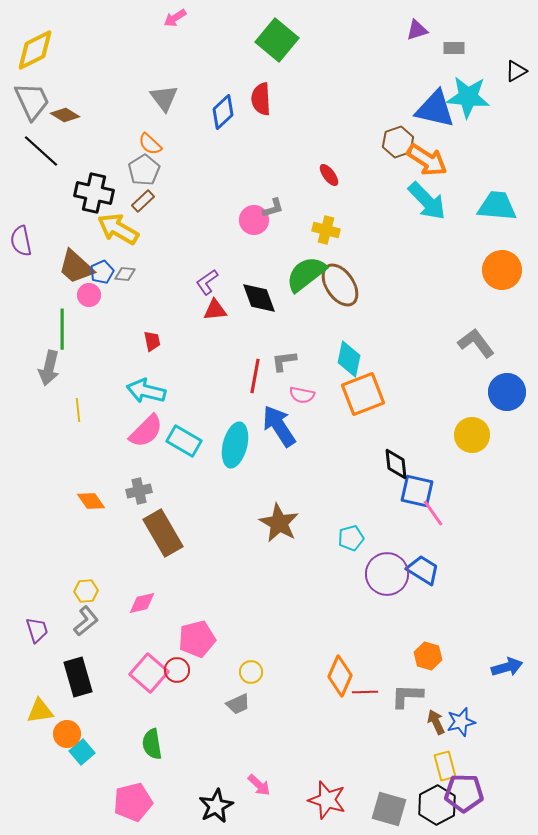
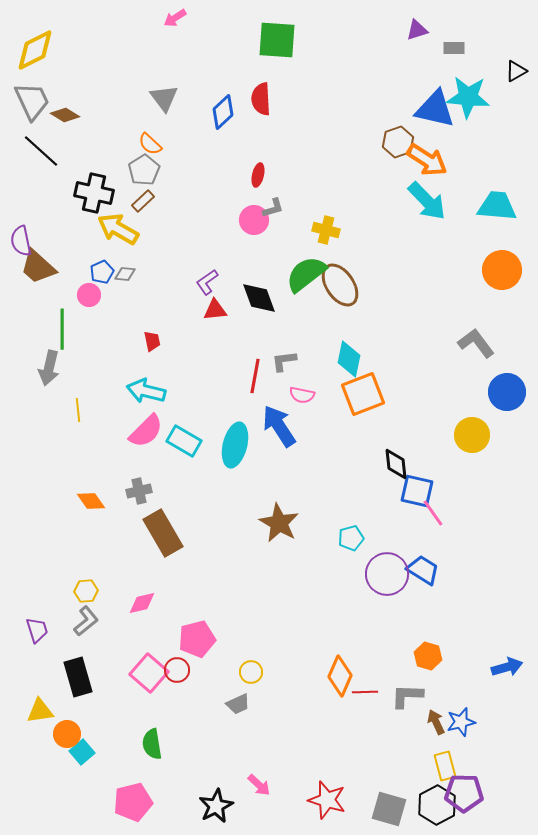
green square at (277, 40): rotated 36 degrees counterclockwise
red ellipse at (329, 175): moved 71 px left; rotated 50 degrees clockwise
brown trapezoid at (76, 267): moved 38 px left
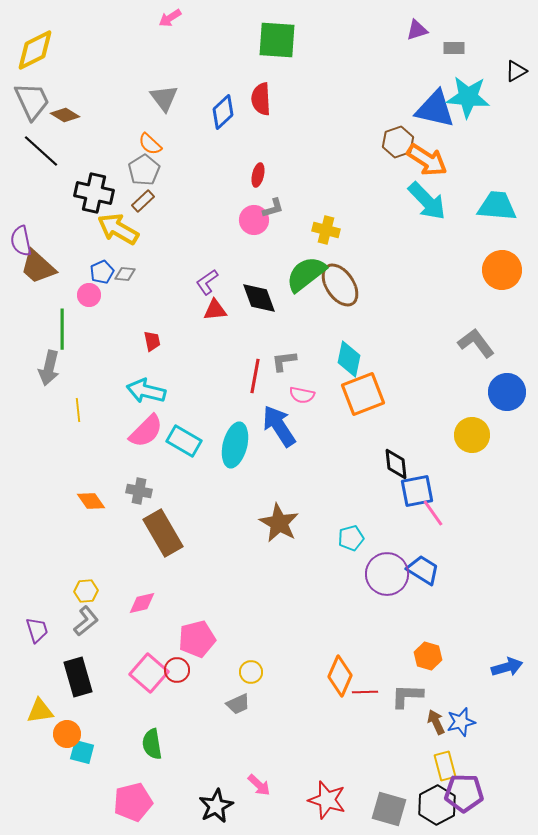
pink arrow at (175, 18): moved 5 px left
gray cross at (139, 491): rotated 25 degrees clockwise
blue square at (417, 491): rotated 24 degrees counterclockwise
cyan square at (82, 752): rotated 35 degrees counterclockwise
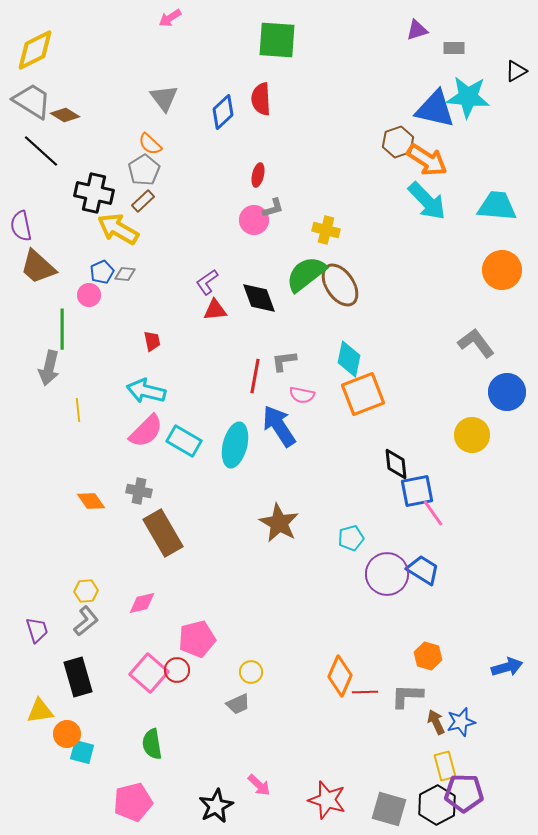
gray trapezoid at (32, 101): rotated 33 degrees counterclockwise
purple semicircle at (21, 241): moved 15 px up
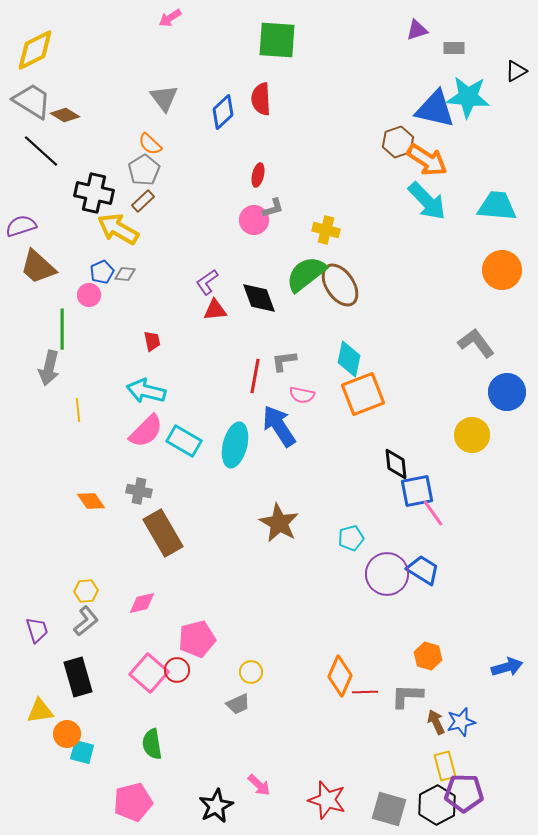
purple semicircle at (21, 226): rotated 84 degrees clockwise
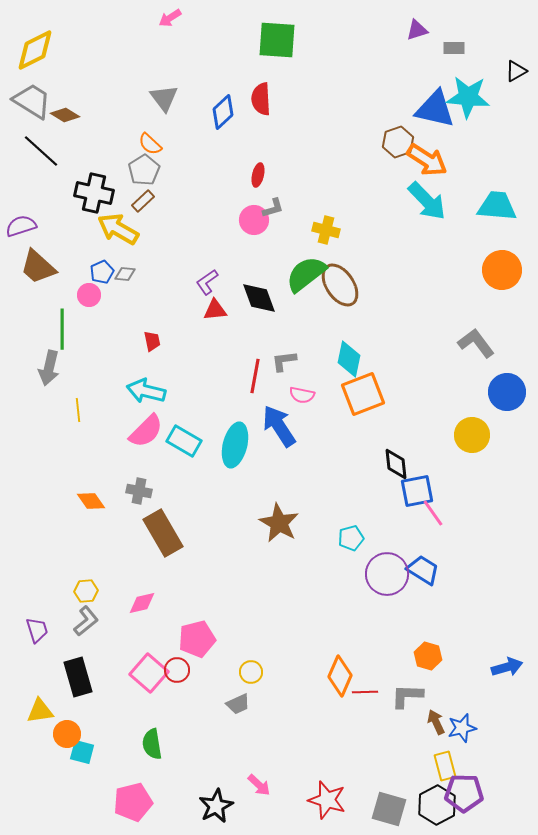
blue star at (461, 722): moved 1 px right, 6 px down
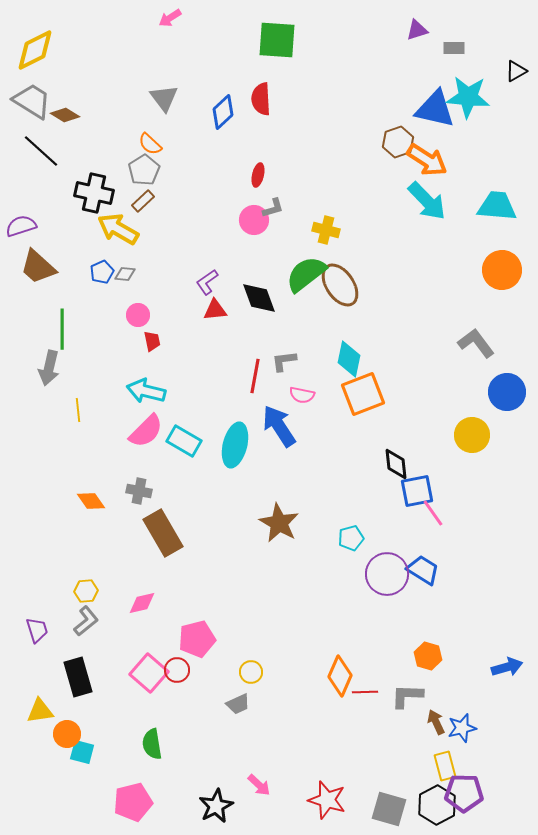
pink circle at (89, 295): moved 49 px right, 20 px down
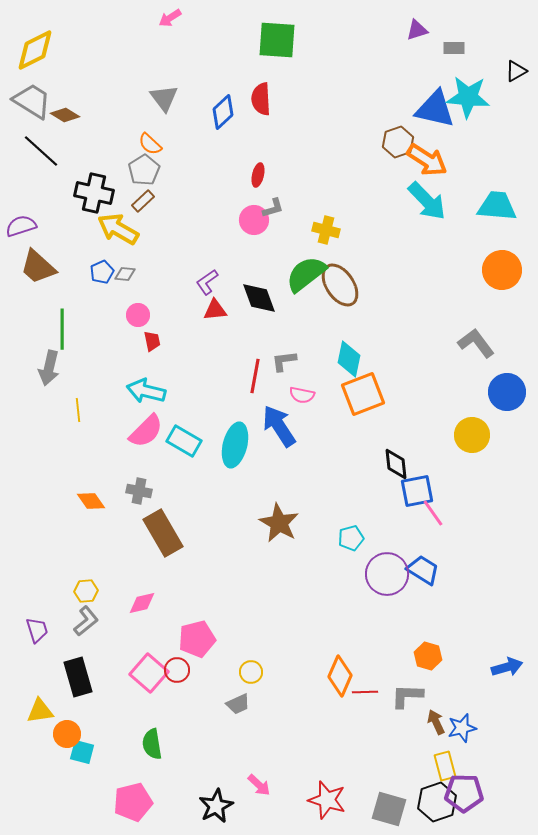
black hexagon at (437, 805): moved 3 px up; rotated 9 degrees clockwise
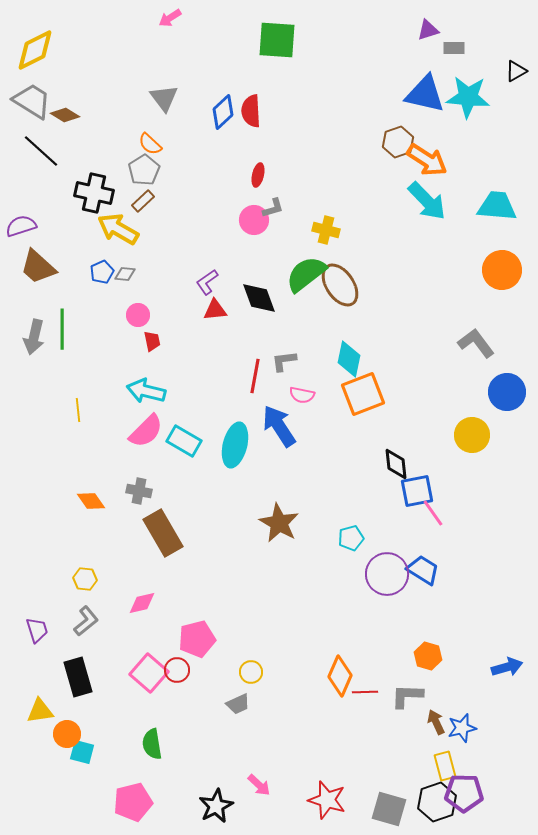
purple triangle at (417, 30): moved 11 px right
red semicircle at (261, 99): moved 10 px left, 12 px down
blue triangle at (435, 109): moved 10 px left, 15 px up
gray arrow at (49, 368): moved 15 px left, 31 px up
yellow hexagon at (86, 591): moved 1 px left, 12 px up; rotated 10 degrees clockwise
